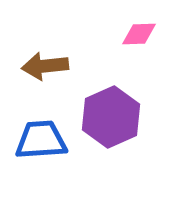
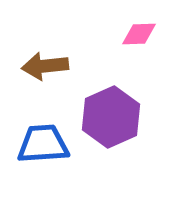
blue trapezoid: moved 2 px right, 4 px down
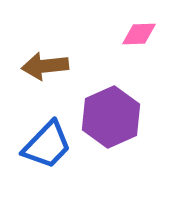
blue trapezoid: moved 4 px right, 1 px down; rotated 138 degrees clockwise
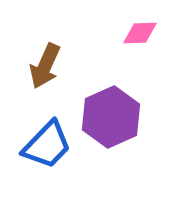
pink diamond: moved 1 px right, 1 px up
brown arrow: rotated 60 degrees counterclockwise
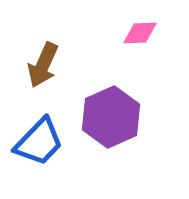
brown arrow: moved 2 px left, 1 px up
blue trapezoid: moved 8 px left, 3 px up
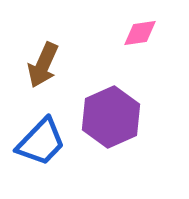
pink diamond: rotated 6 degrees counterclockwise
blue trapezoid: moved 2 px right
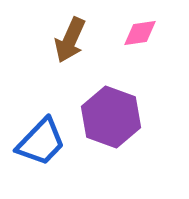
brown arrow: moved 27 px right, 25 px up
purple hexagon: rotated 16 degrees counterclockwise
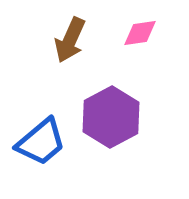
purple hexagon: rotated 12 degrees clockwise
blue trapezoid: rotated 6 degrees clockwise
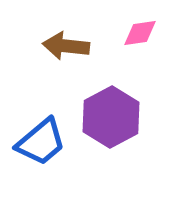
brown arrow: moved 4 px left, 6 px down; rotated 72 degrees clockwise
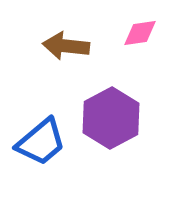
purple hexagon: moved 1 px down
